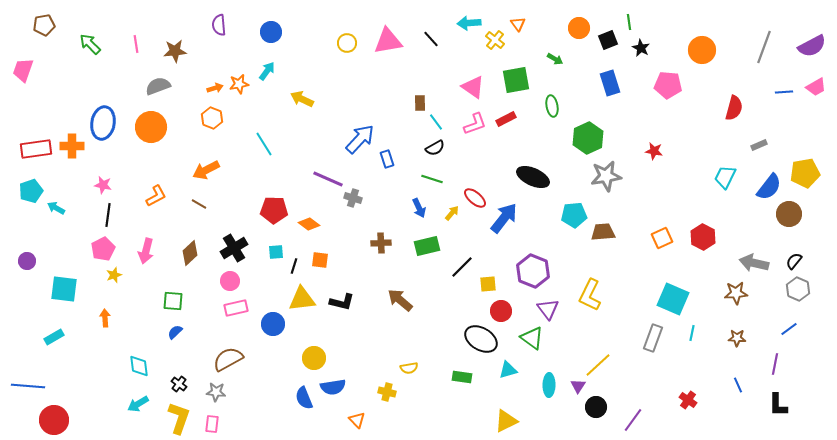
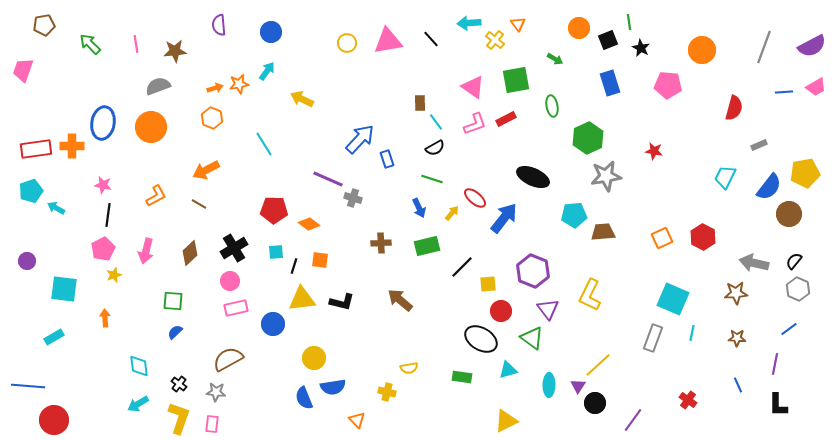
black circle at (596, 407): moved 1 px left, 4 px up
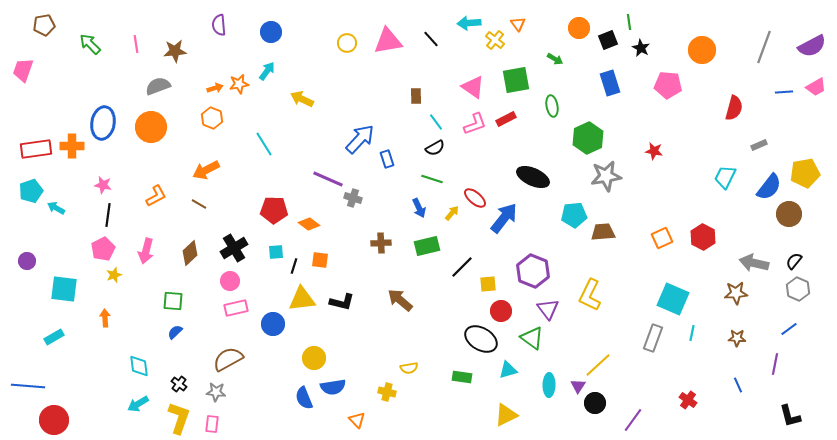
brown rectangle at (420, 103): moved 4 px left, 7 px up
black L-shape at (778, 405): moved 12 px right, 11 px down; rotated 15 degrees counterclockwise
yellow triangle at (506, 421): moved 6 px up
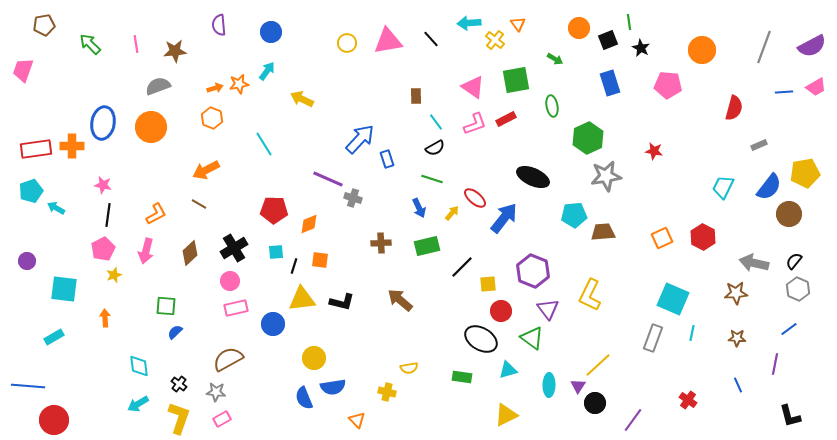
cyan trapezoid at (725, 177): moved 2 px left, 10 px down
orange L-shape at (156, 196): moved 18 px down
orange diamond at (309, 224): rotated 60 degrees counterclockwise
green square at (173, 301): moved 7 px left, 5 px down
pink rectangle at (212, 424): moved 10 px right, 5 px up; rotated 54 degrees clockwise
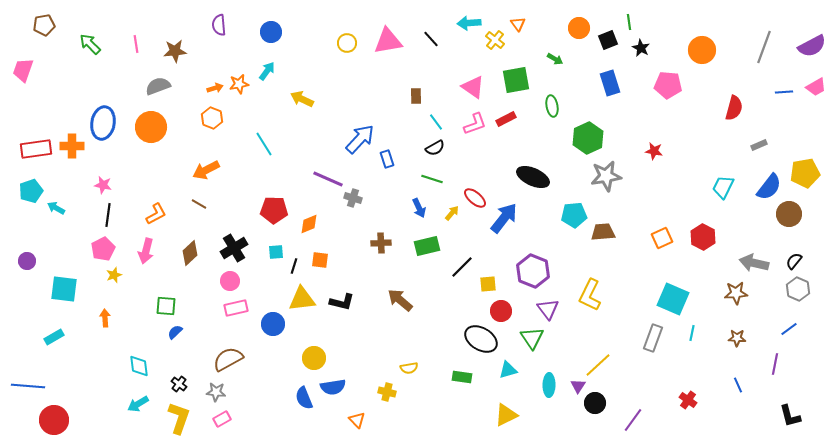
green triangle at (532, 338): rotated 20 degrees clockwise
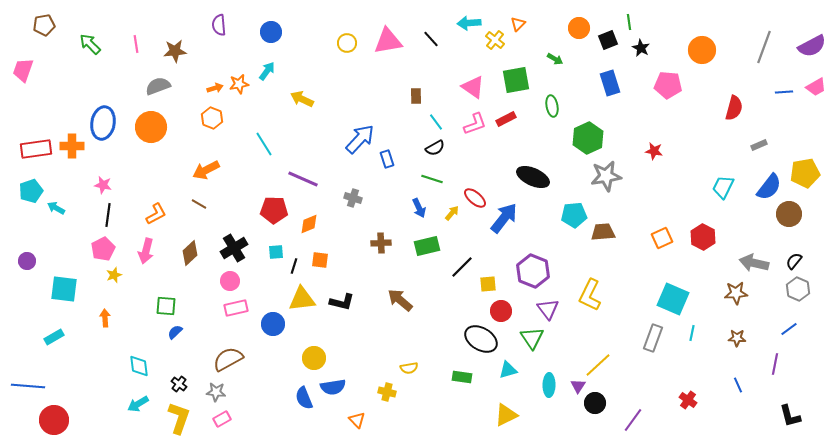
orange triangle at (518, 24): rotated 21 degrees clockwise
purple line at (328, 179): moved 25 px left
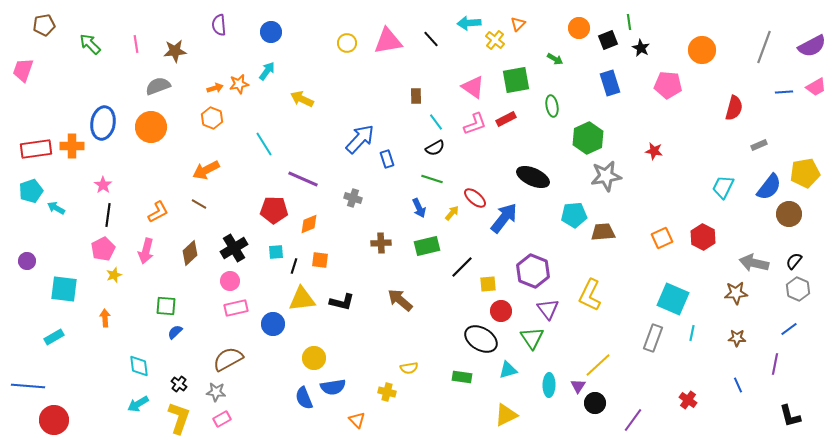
pink star at (103, 185): rotated 24 degrees clockwise
orange L-shape at (156, 214): moved 2 px right, 2 px up
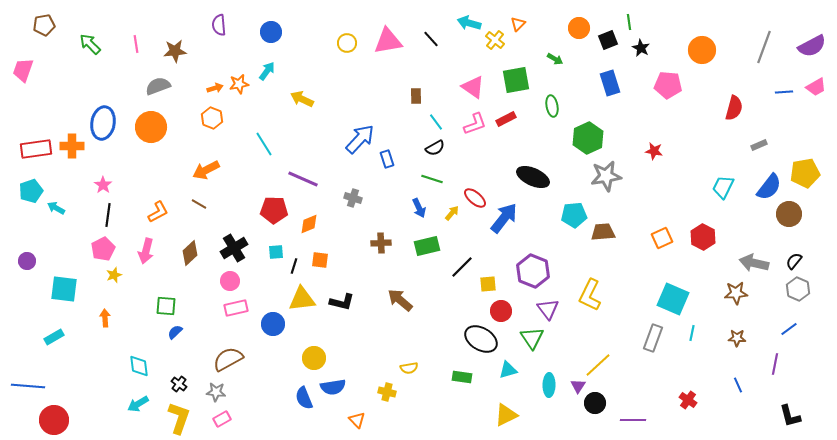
cyan arrow at (469, 23): rotated 20 degrees clockwise
purple line at (633, 420): rotated 55 degrees clockwise
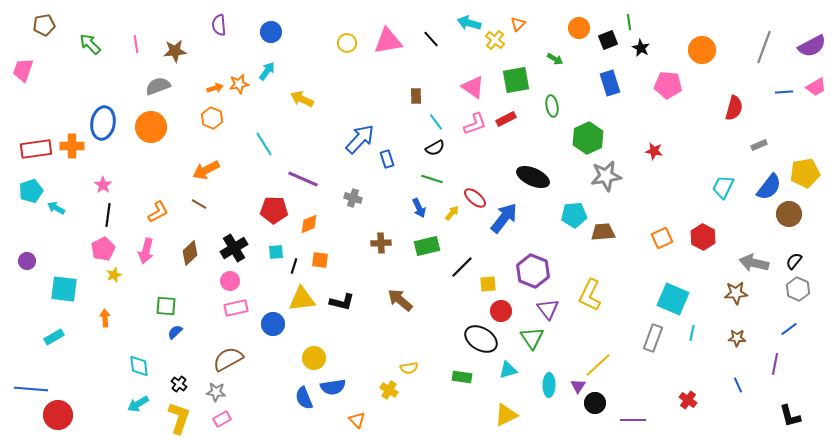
blue line at (28, 386): moved 3 px right, 3 px down
yellow cross at (387, 392): moved 2 px right, 2 px up; rotated 18 degrees clockwise
red circle at (54, 420): moved 4 px right, 5 px up
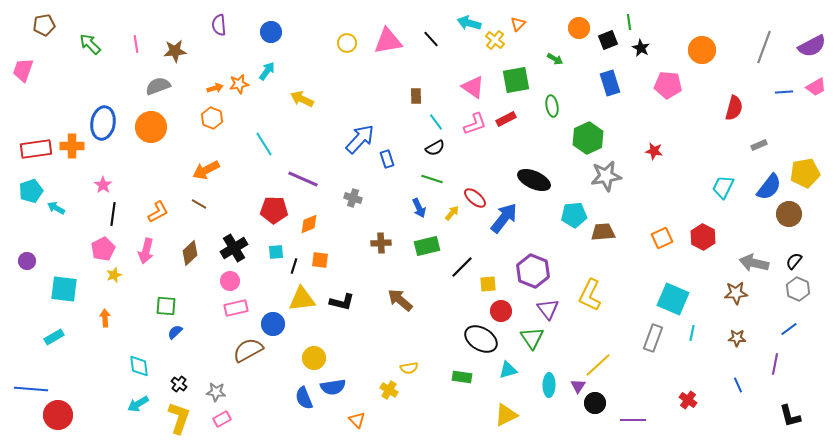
black ellipse at (533, 177): moved 1 px right, 3 px down
black line at (108, 215): moved 5 px right, 1 px up
brown semicircle at (228, 359): moved 20 px right, 9 px up
